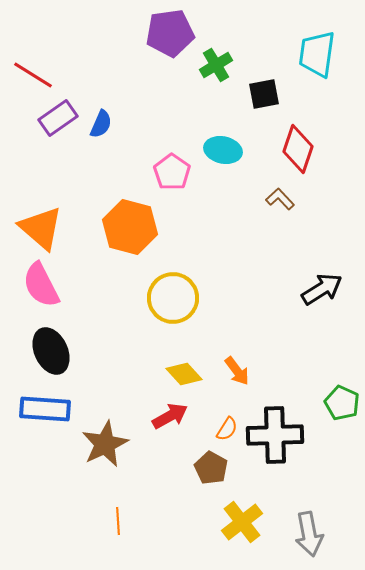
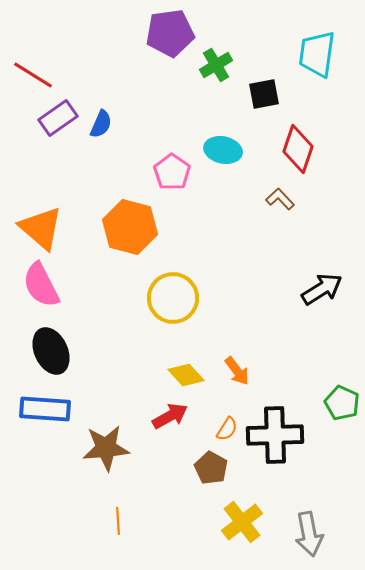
yellow diamond: moved 2 px right, 1 px down
brown star: moved 1 px right, 4 px down; rotated 21 degrees clockwise
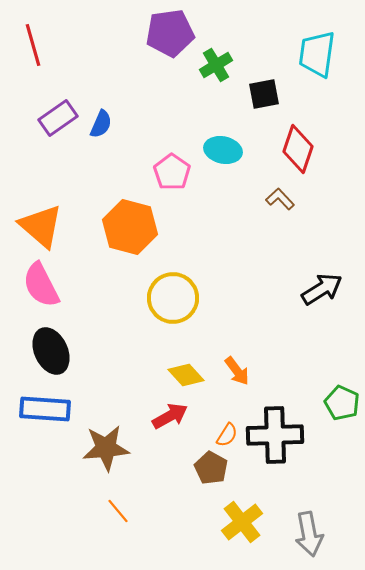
red line: moved 30 px up; rotated 42 degrees clockwise
orange triangle: moved 2 px up
orange semicircle: moved 6 px down
orange line: moved 10 px up; rotated 36 degrees counterclockwise
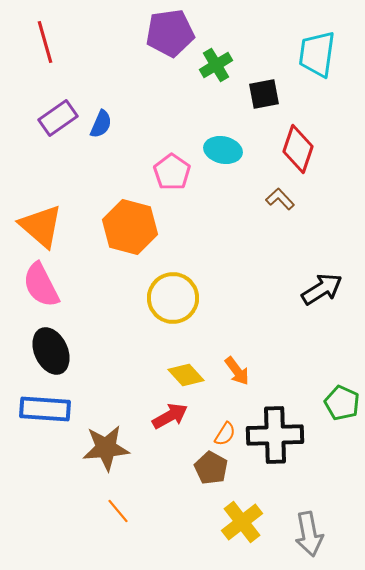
red line: moved 12 px right, 3 px up
orange semicircle: moved 2 px left, 1 px up
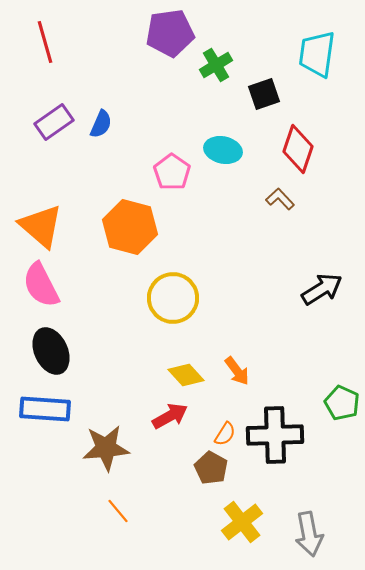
black square: rotated 8 degrees counterclockwise
purple rectangle: moved 4 px left, 4 px down
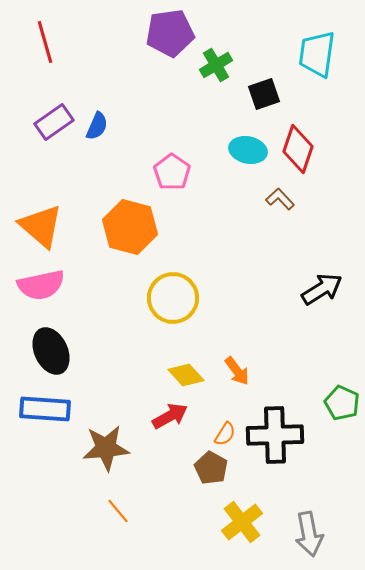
blue semicircle: moved 4 px left, 2 px down
cyan ellipse: moved 25 px right
pink semicircle: rotated 75 degrees counterclockwise
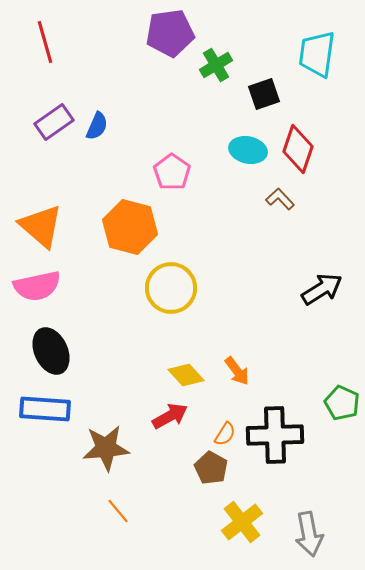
pink semicircle: moved 4 px left, 1 px down
yellow circle: moved 2 px left, 10 px up
